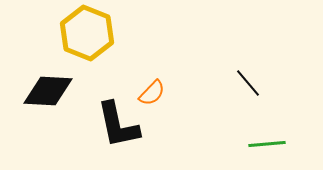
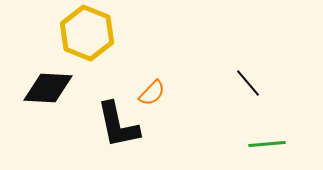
black diamond: moved 3 px up
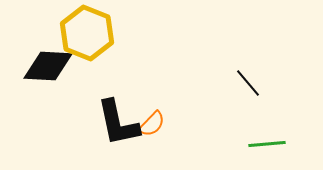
black diamond: moved 22 px up
orange semicircle: moved 31 px down
black L-shape: moved 2 px up
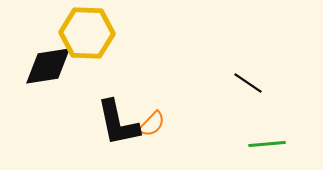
yellow hexagon: rotated 20 degrees counterclockwise
black diamond: rotated 12 degrees counterclockwise
black line: rotated 16 degrees counterclockwise
